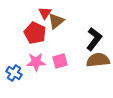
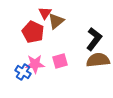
red pentagon: moved 2 px left, 1 px up
pink star: moved 1 px left, 2 px down
blue cross: moved 9 px right, 1 px up
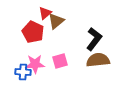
red triangle: rotated 16 degrees clockwise
blue cross: rotated 28 degrees counterclockwise
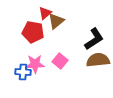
red pentagon: rotated 15 degrees counterclockwise
black L-shape: rotated 20 degrees clockwise
pink square: rotated 35 degrees counterclockwise
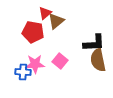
black L-shape: moved 4 px down; rotated 30 degrees clockwise
brown semicircle: rotated 95 degrees counterclockwise
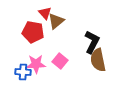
red triangle: rotated 32 degrees counterclockwise
black L-shape: moved 2 px left, 1 px up; rotated 60 degrees counterclockwise
pink star: moved 1 px right
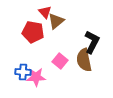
red triangle: moved 1 px up
brown semicircle: moved 14 px left
pink star: moved 13 px down
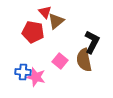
pink star: rotated 18 degrees clockwise
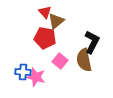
red pentagon: moved 12 px right, 6 px down
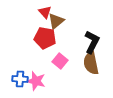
brown semicircle: moved 7 px right, 3 px down
blue cross: moved 3 px left, 7 px down
pink star: moved 4 px down
